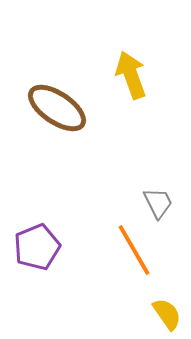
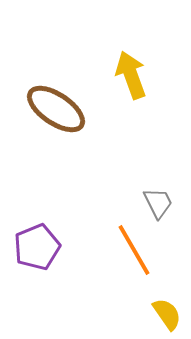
brown ellipse: moved 1 px left, 1 px down
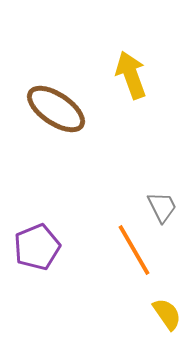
gray trapezoid: moved 4 px right, 4 px down
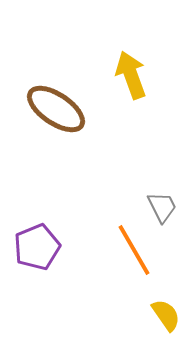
yellow semicircle: moved 1 px left, 1 px down
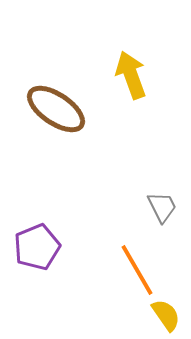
orange line: moved 3 px right, 20 px down
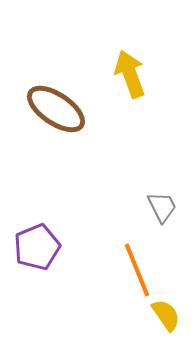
yellow arrow: moved 1 px left, 1 px up
orange line: rotated 8 degrees clockwise
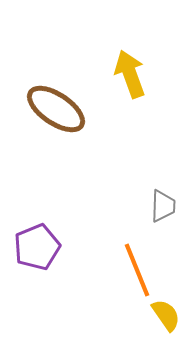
gray trapezoid: moved 1 px right, 1 px up; rotated 28 degrees clockwise
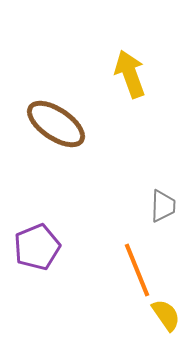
brown ellipse: moved 15 px down
